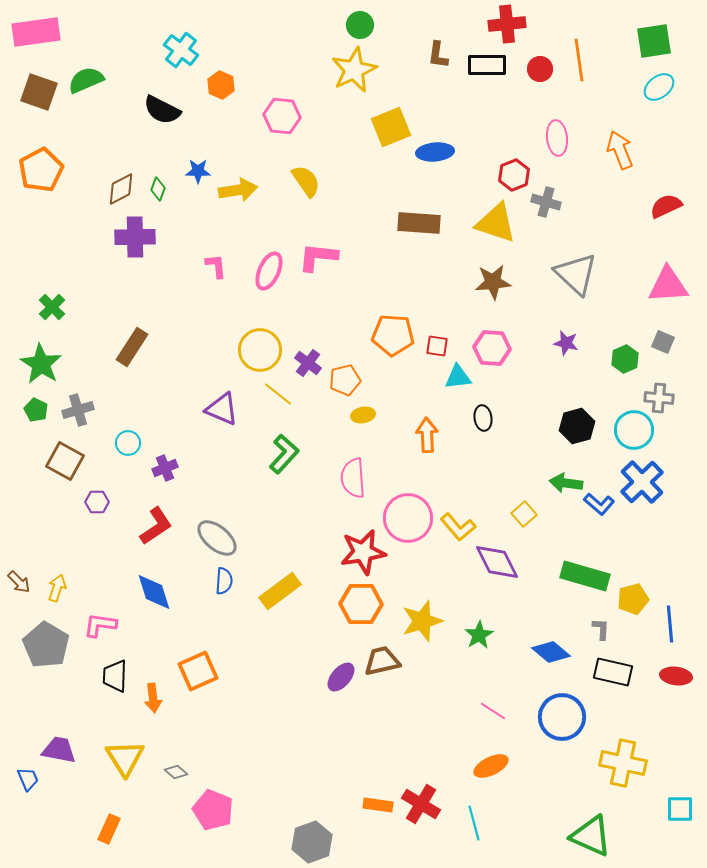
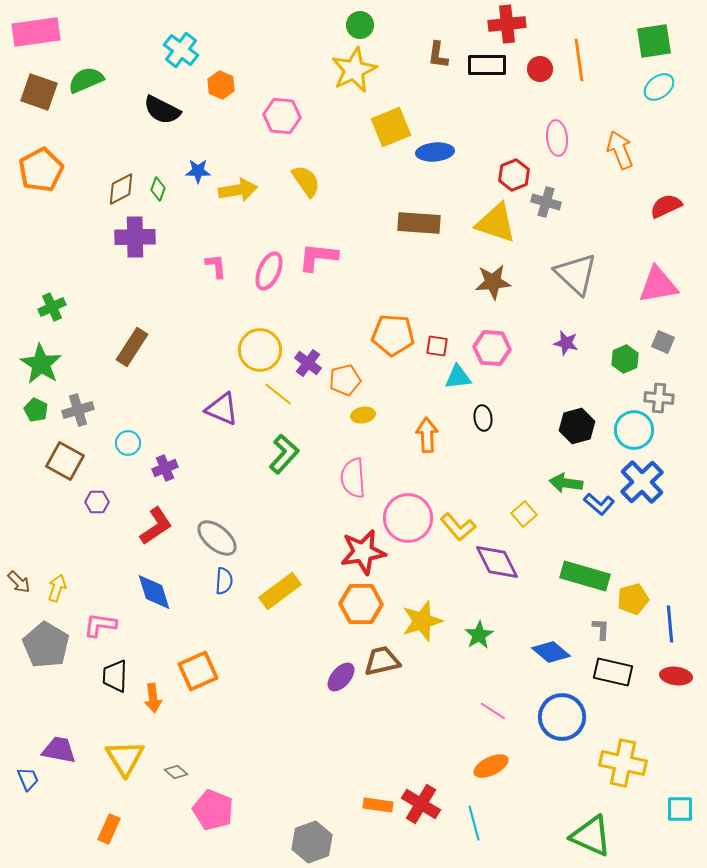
pink triangle at (668, 285): moved 10 px left; rotated 6 degrees counterclockwise
green cross at (52, 307): rotated 20 degrees clockwise
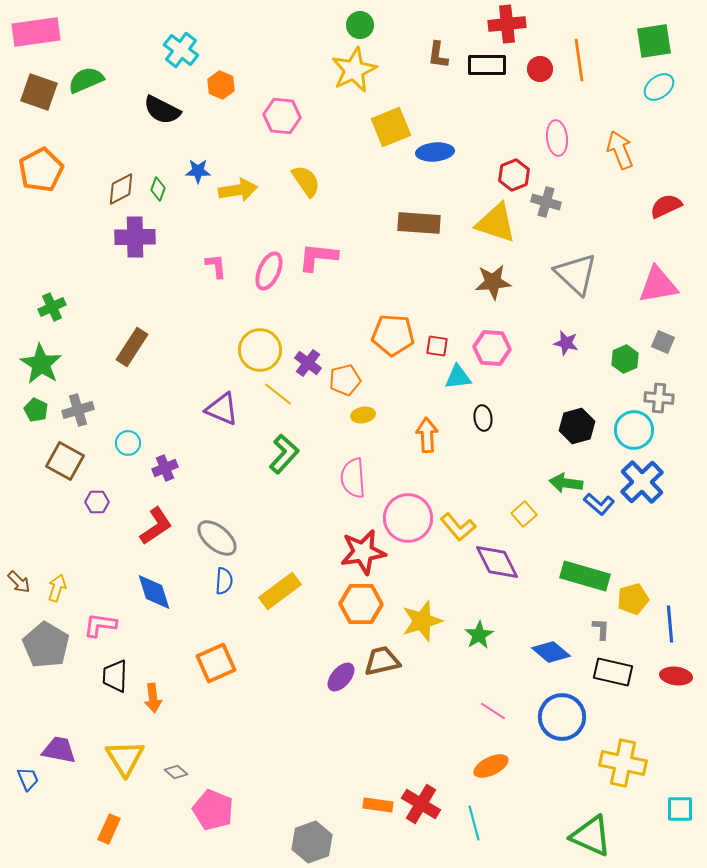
orange square at (198, 671): moved 18 px right, 8 px up
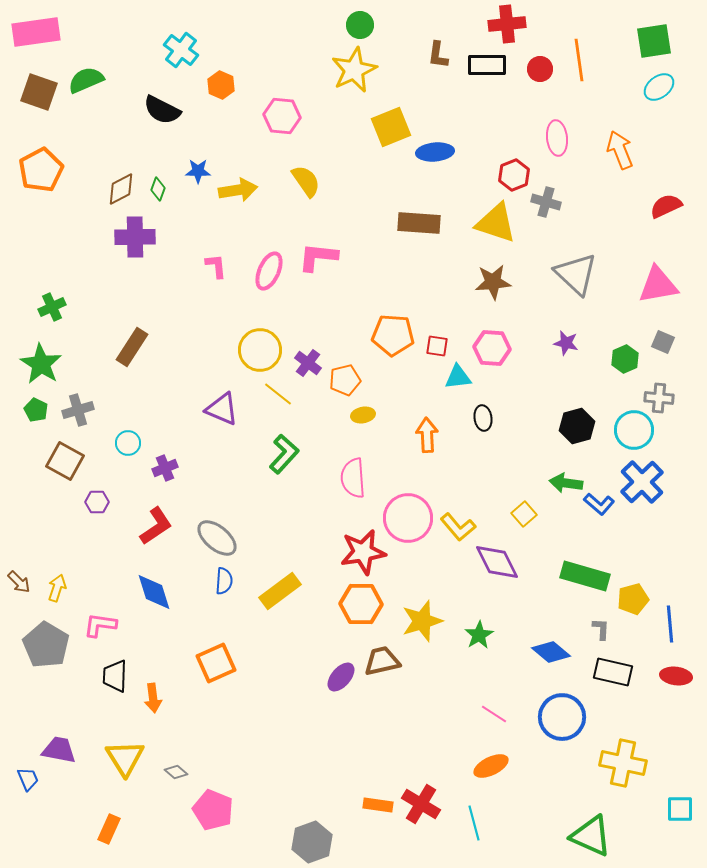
pink line at (493, 711): moved 1 px right, 3 px down
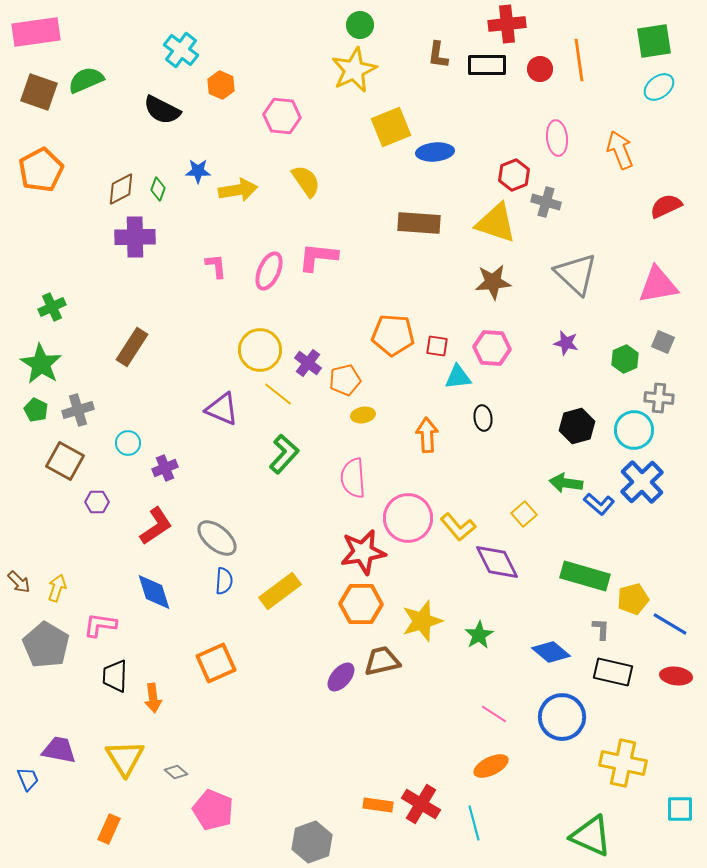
blue line at (670, 624): rotated 54 degrees counterclockwise
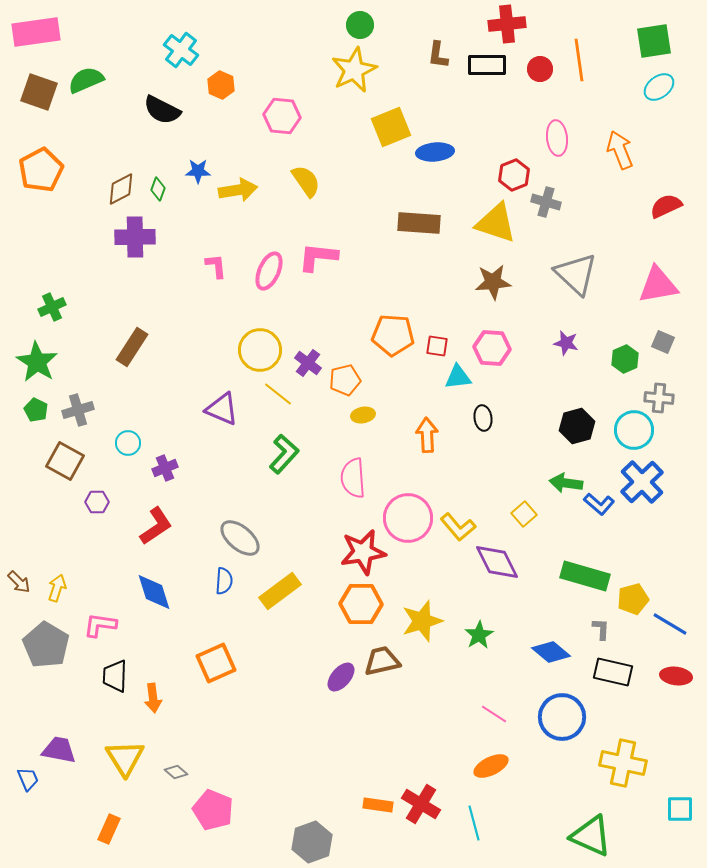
green star at (41, 364): moved 4 px left, 2 px up
gray ellipse at (217, 538): moved 23 px right
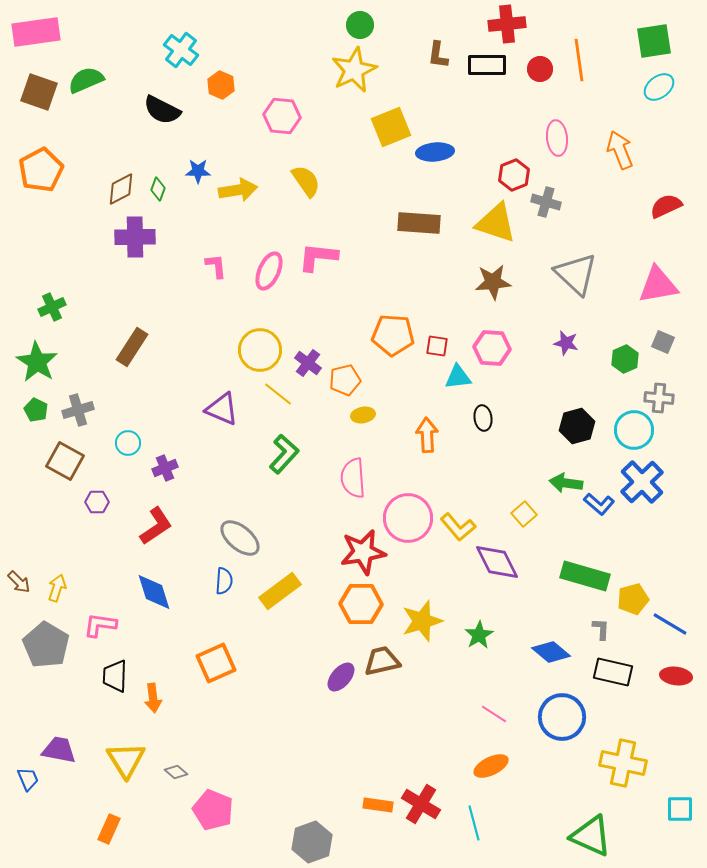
yellow triangle at (125, 758): moved 1 px right, 2 px down
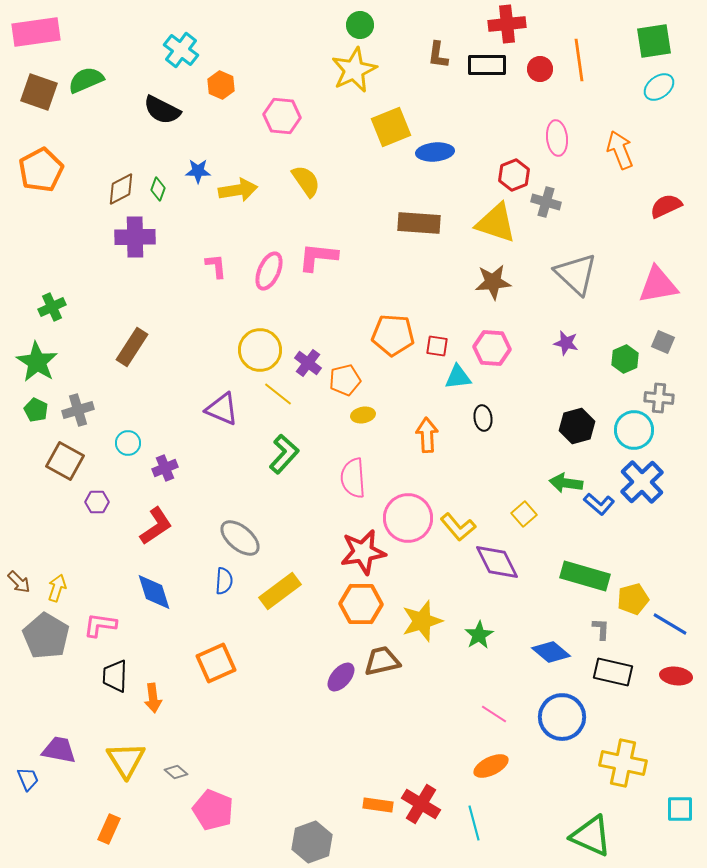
gray pentagon at (46, 645): moved 9 px up
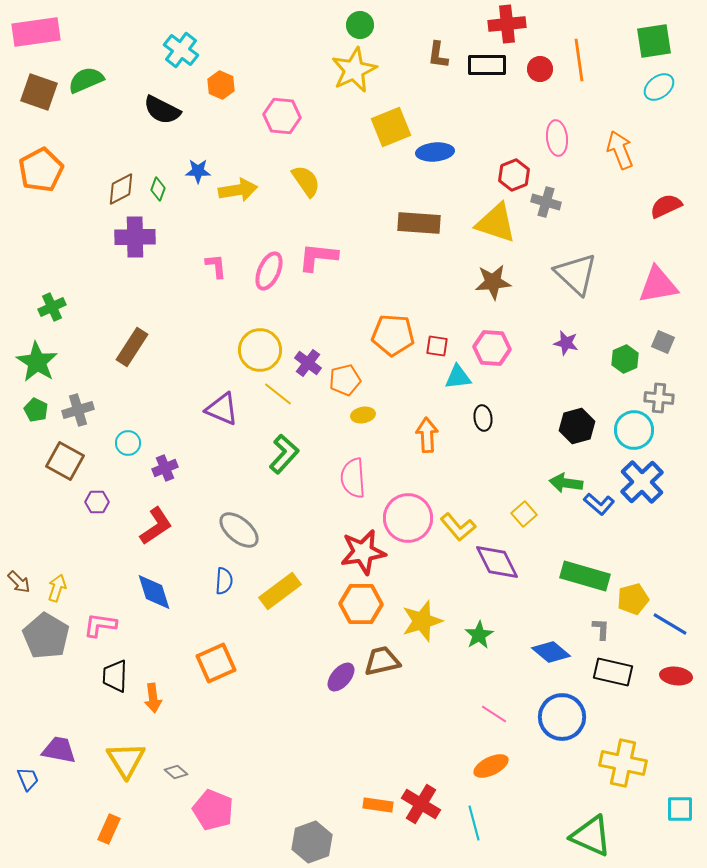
gray ellipse at (240, 538): moved 1 px left, 8 px up
